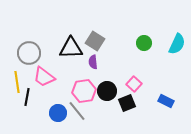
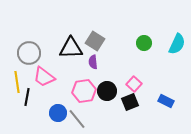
black square: moved 3 px right, 1 px up
gray line: moved 8 px down
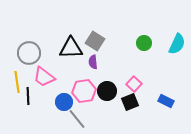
black line: moved 1 px right, 1 px up; rotated 12 degrees counterclockwise
blue circle: moved 6 px right, 11 px up
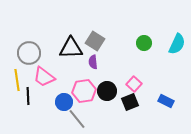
yellow line: moved 2 px up
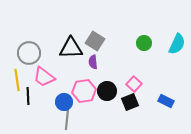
gray line: moved 10 px left; rotated 45 degrees clockwise
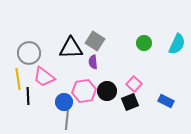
yellow line: moved 1 px right, 1 px up
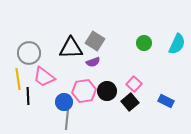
purple semicircle: rotated 104 degrees counterclockwise
black square: rotated 18 degrees counterclockwise
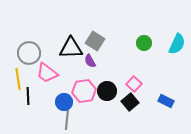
purple semicircle: moved 3 px left, 1 px up; rotated 80 degrees clockwise
pink trapezoid: moved 3 px right, 4 px up
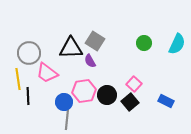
black circle: moved 4 px down
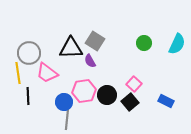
yellow line: moved 6 px up
